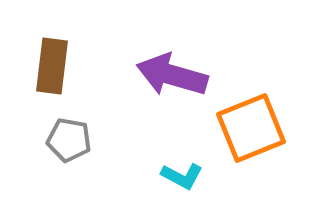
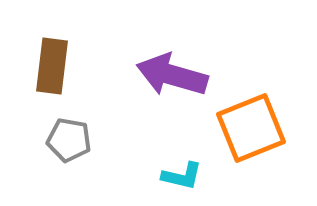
cyan L-shape: rotated 15 degrees counterclockwise
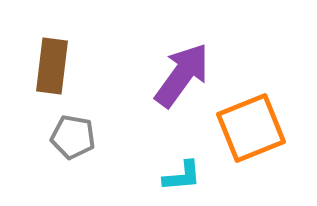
purple arrow: moved 10 px right; rotated 110 degrees clockwise
gray pentagon: moved 4 px right, 3 px up
cyan L-shape: rotated 18 degrees counterclockwise
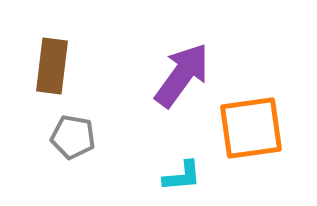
orange square: rotated 14 degrees clockwise
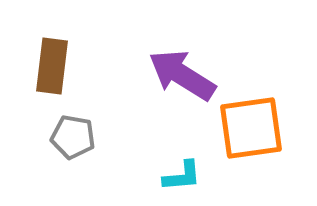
purple arrow: rotated 94 degrees counterclockwise
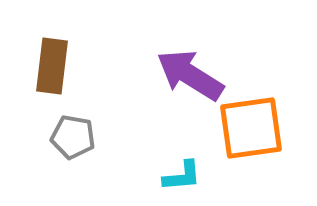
purple arrow: moved 8 px right
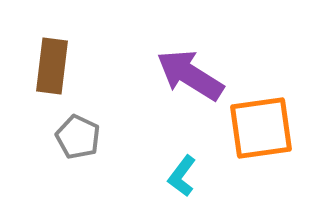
orange square: moved 10 px right
gray pentagon: moved 5 px right; rotated 15 degrees clockwise
cyan L-shape: rotated 132 degrees clockwise
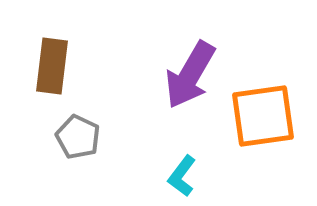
purple arrow: rotated 92 degrees counterclockwise
orange square: moved 2 px right, 12 px up
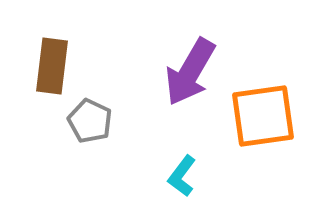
purple arrow: moved 3 px up
gray pentagon: moved 12 px right, 16 px up
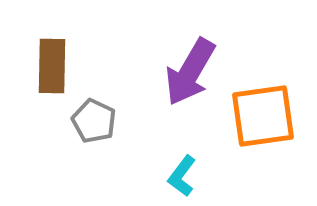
brown rectangle: rotated 6 degrees counterclockwise
gray pentagon: moved 4 px right
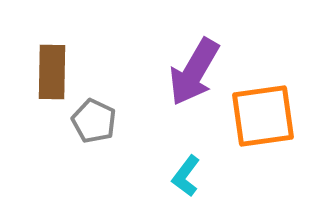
brown rectangle: moved 6 px down
purple arrow: moved 4 px right
cyan L-shape: moved 4 px right
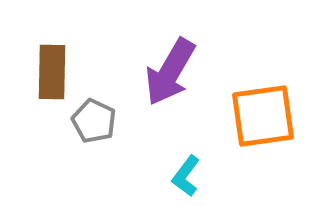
purple arrow: moved 24 px left
